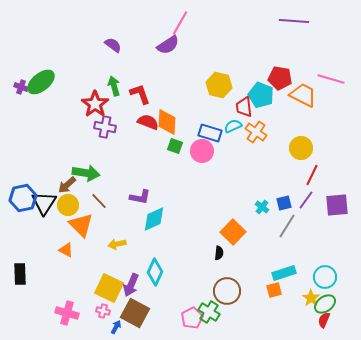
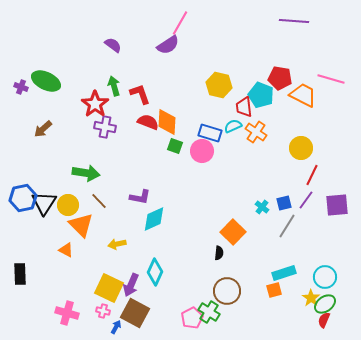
green ellipse at (41, 82): moved 5 px right, 1 px up; rotated 64 degrees clockwise
brown arrow at (67, 185): moved 24 px left, 56 px up
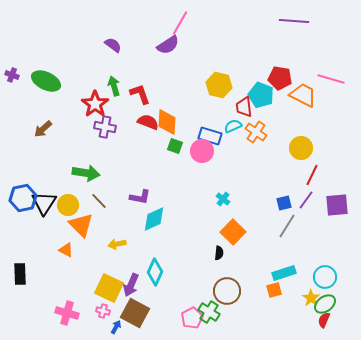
purple cross at (21, 87): moved 9 px left, 12 px up
blue rectangle at (210, 133): moved 3 px down
cyan cross at (262, 207): moved 39 px left, 8 px up
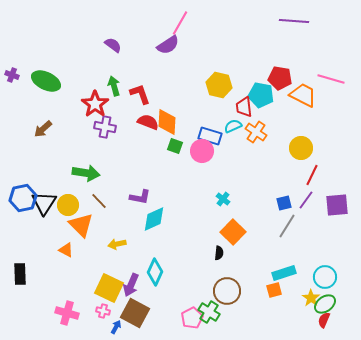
cyan pentagon at (261, 95): rotated 10 degrees counterclockwise
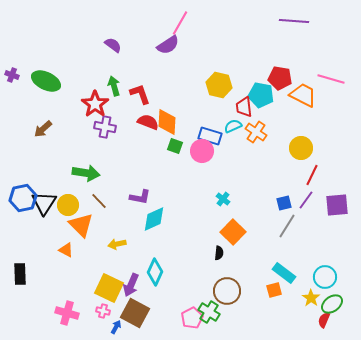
cyan rectangle at (284, 273): rotated 55 degrees clockwise
green ellipse at (325, 304): moved 7 px right
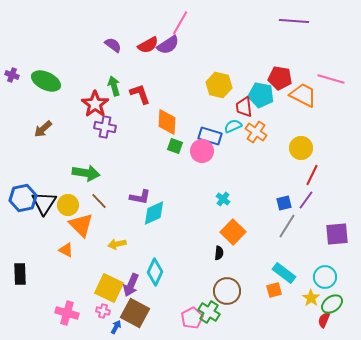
red semicircle at (148, 122): moved 77 px up; rotated 130 degrees clockwise
purple square at (337, 205): moved 29 px down
cyan diamond at (154, 219): moved 6 px up
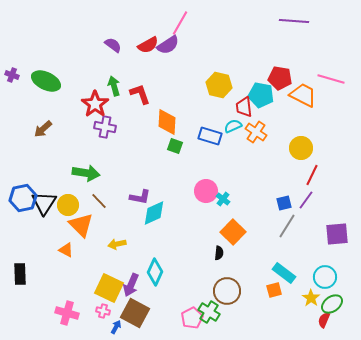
pink circle at (202, 151): moved 4 px right, 40 px down
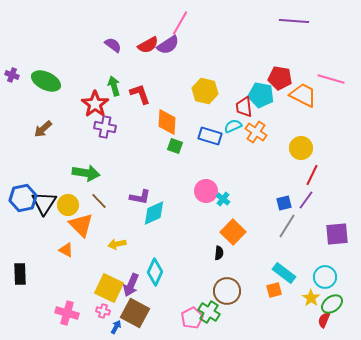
yellow hexagon at (219, 85): moved 14 px left, 6 px down
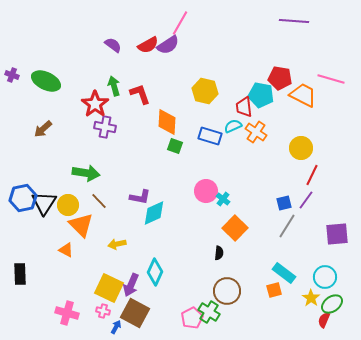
orange square at (233, 232): moved 2 px right, 4 px up
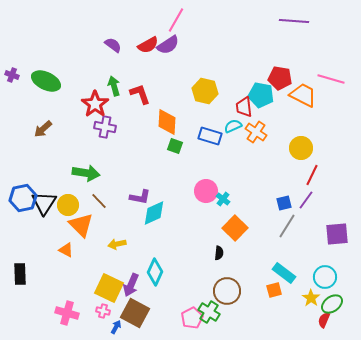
pink line at (180, 23): moved 4 px left, 3 px up
